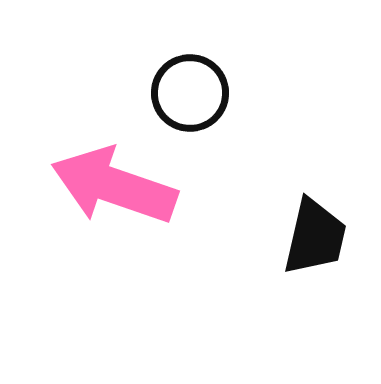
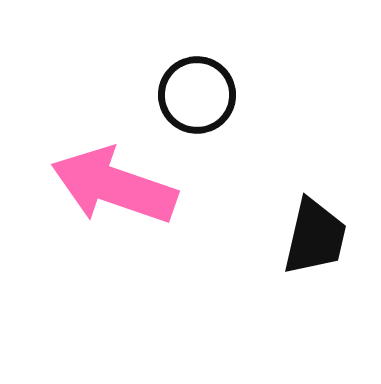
black circle: moved 7 px right, 2 px down
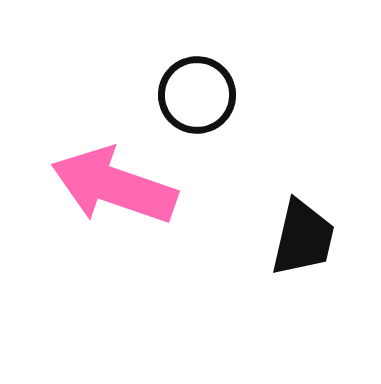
black trapezoid: moved 12 px left, 1 px down
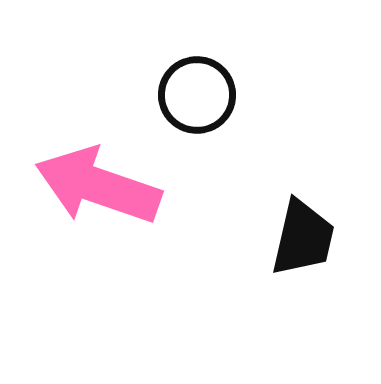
pink arrow: moved 16 px left
